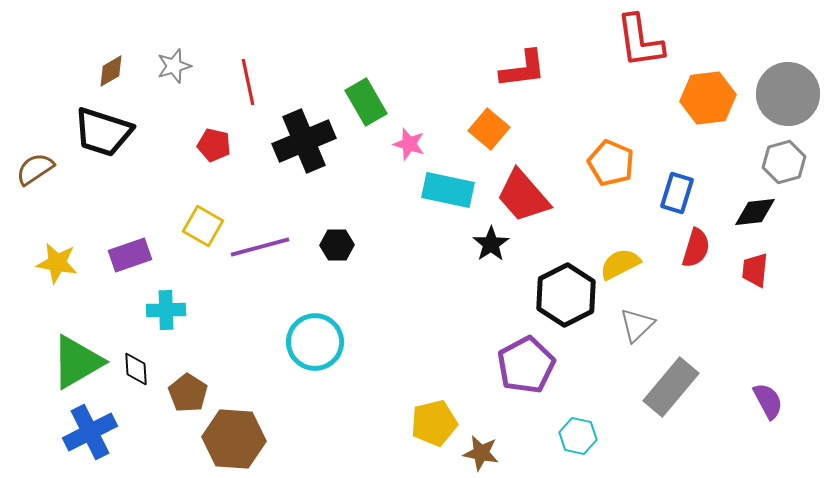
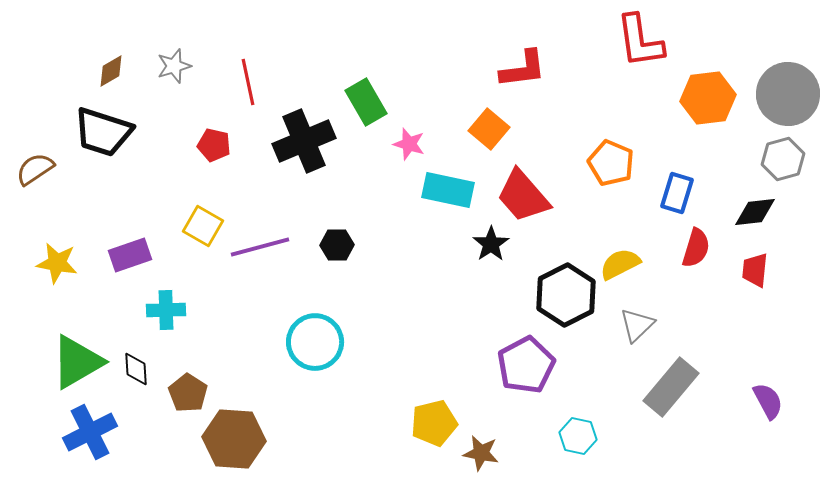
gray hexagon at (784, 162): moved 1 px left, 3 px up
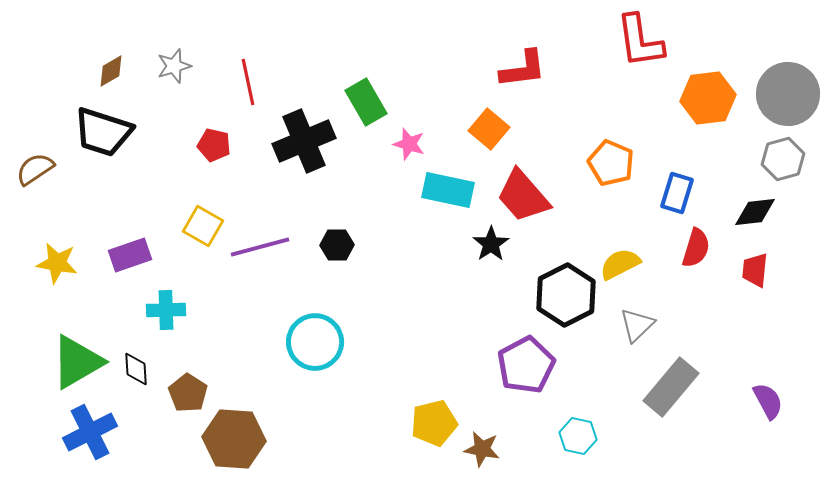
brown star at (481, 453): moved 1 px right, 4 px up
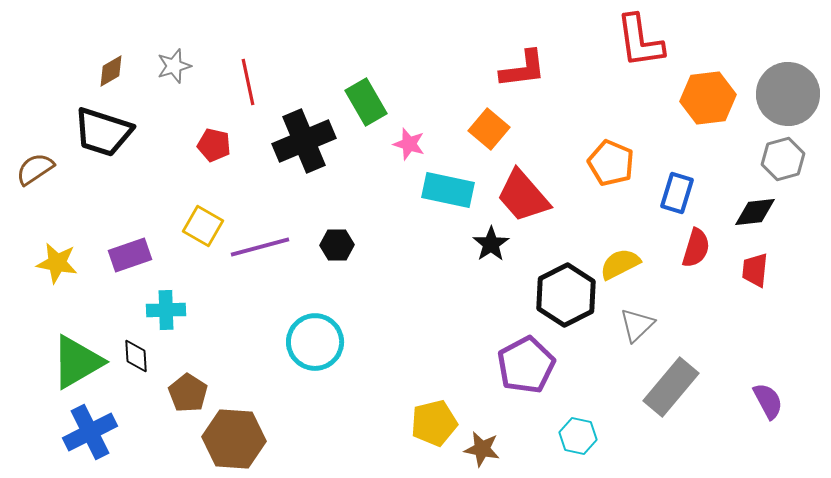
black diamond at (136, 369): moved 13 px up
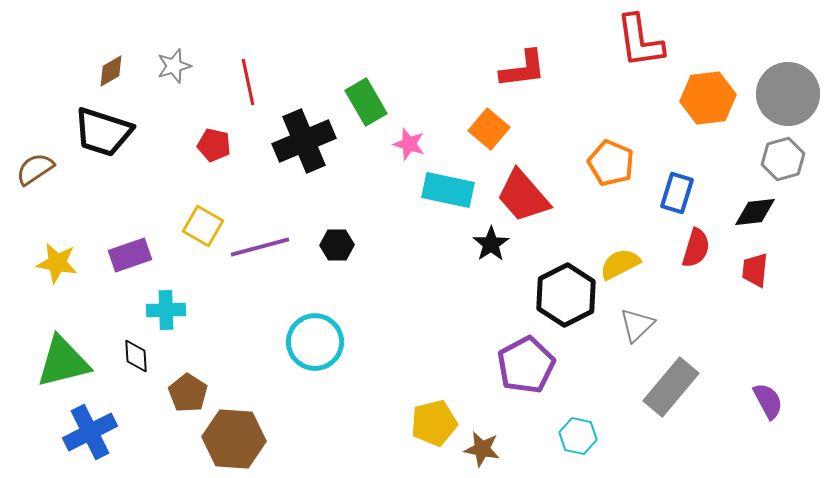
green triangle at (77, 362): moved 14 px left; rotated 16 degrees clockwise
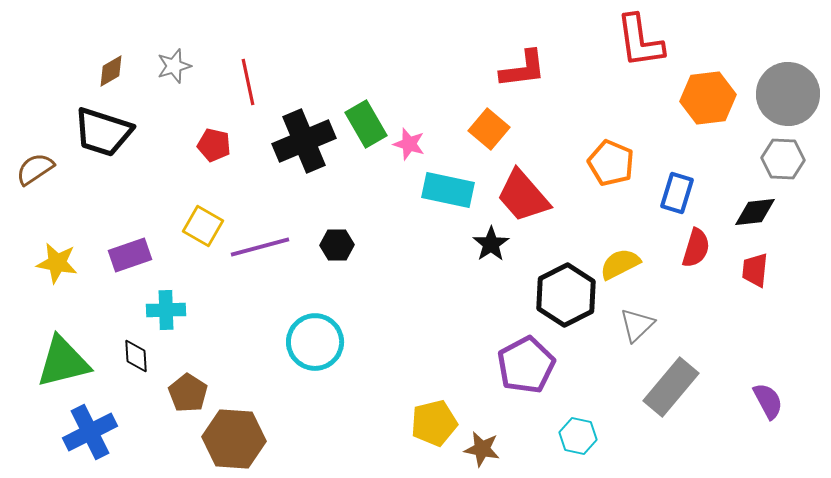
green rectangle at (366, 102): moved 22 px down
gray hexagon at (783, 159): rotated 18 degrees clockwise
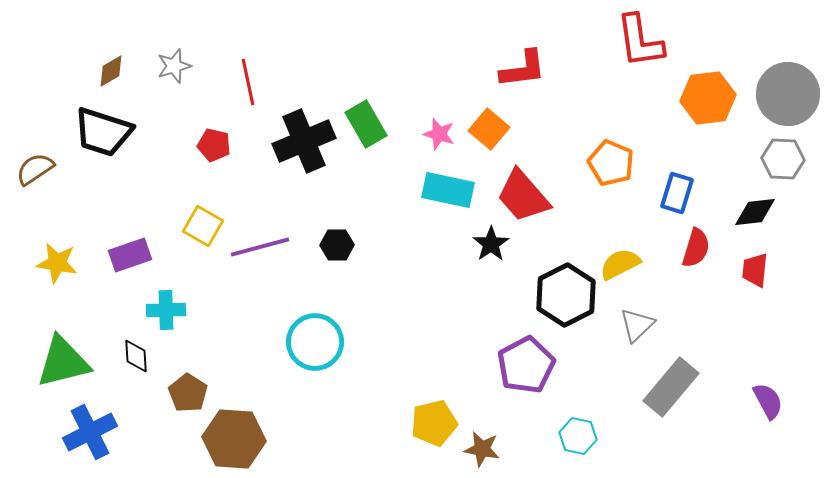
pink star at (409, 144): moved 30 px right, 10 px up
